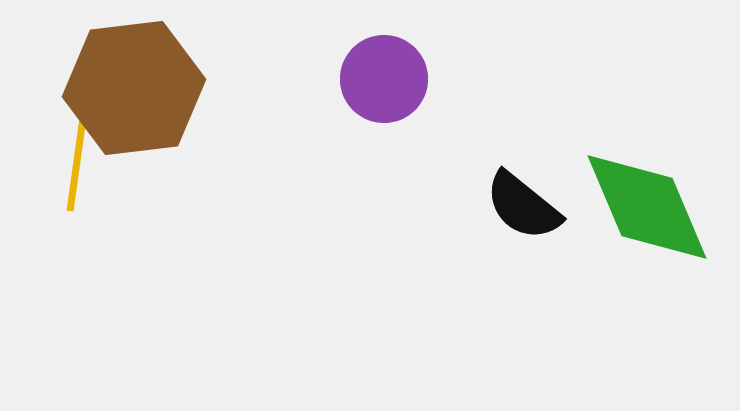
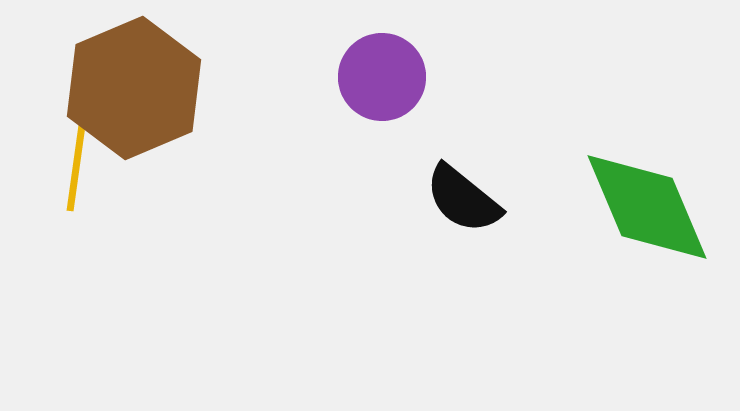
purple circle: moved 2 px left, 2 px up
brown hexagon: rotated 16 degrees counterclockwise
black semicircle: moved 60 px left, 7 px up
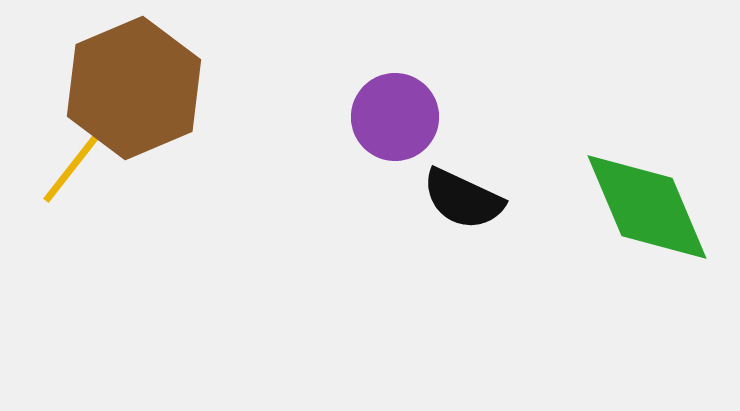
purple circle: moved 13 px right, 40 px down
yellow line: rotated 30 degrees clockwise
black semicircle: rotated 14 degrees counterclockwise
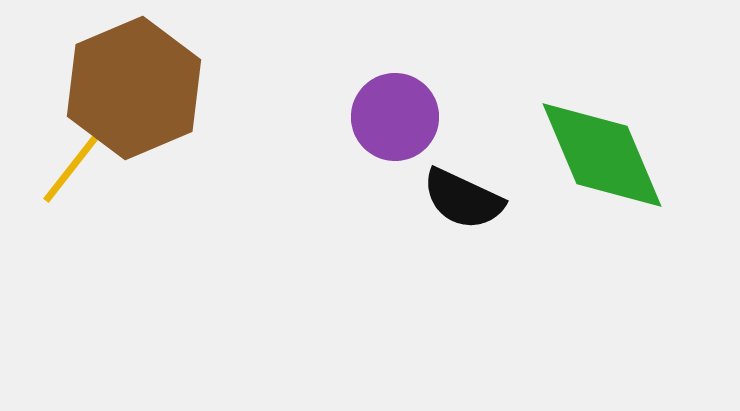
green diamond: moved 45 px left, 52 px up
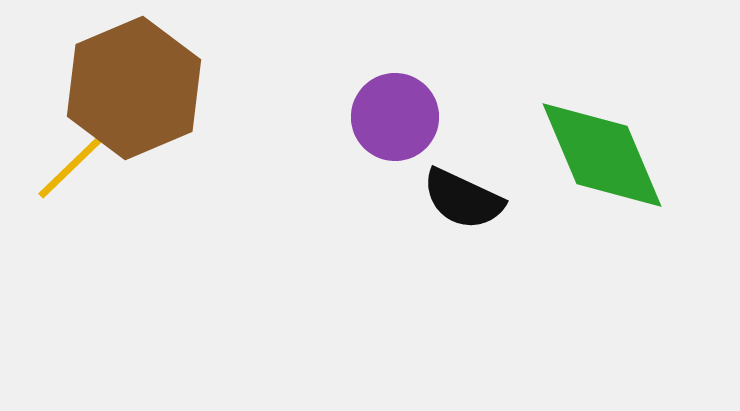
yellow line: rotated 8 degrees clockwise
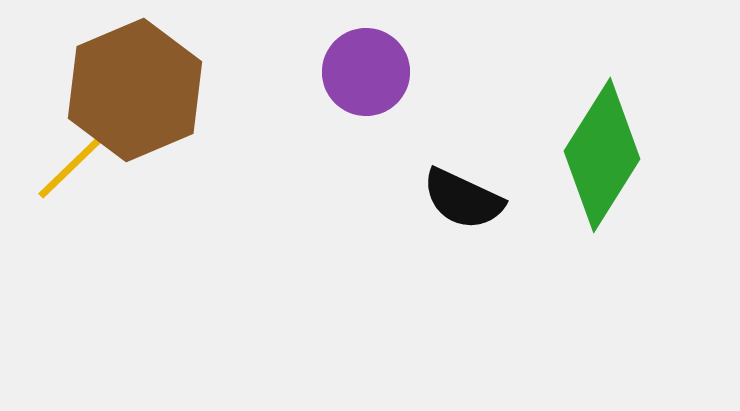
brown hexagon: moved 1 px right, 2 px down
purple circle: moved 29 px left, 45 px up
green diamond: rotated 55 degrees clockwise
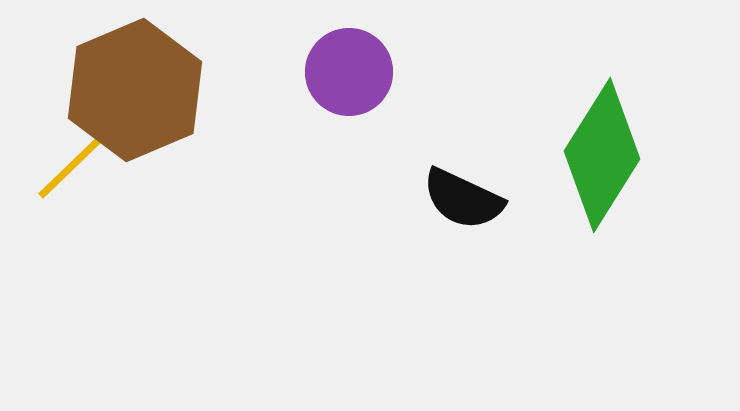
purple circle: moved 17 px left
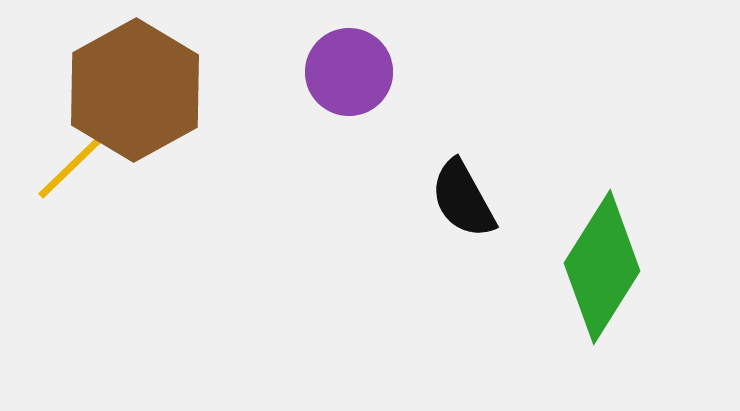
brown hexagon: rotated 6 degrees counterclockwise
green diamond: moved 112 px down
black semicircle: rotated 36 degrees clockwise
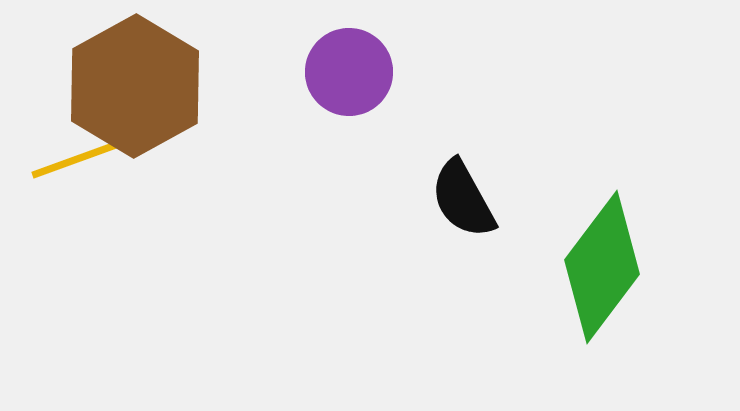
brown hexagon: moved 4 px up
yellow line: moved 3 px right, 3 px up; rotated 24 degrees clockwise
green diamond: rotated 5 degrees clockwise
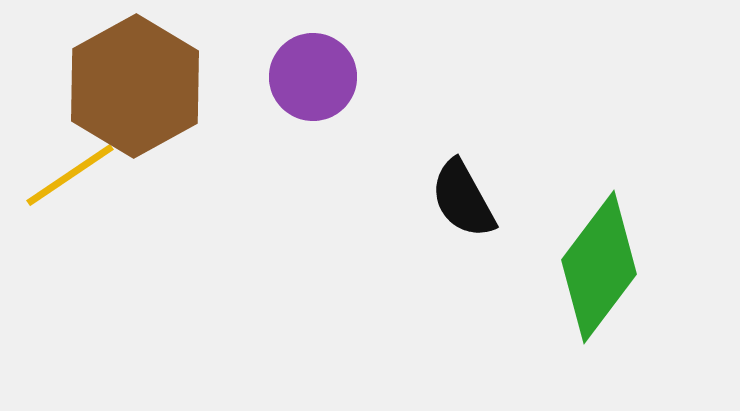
purple circle: moved 36 px left, 5 px down
yellow line: moved 10 px left, 17 px down; rotated 14 degrees counterclockwise
green diamond: moved 3 px left
